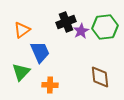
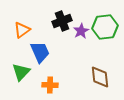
black cross: moved 4 px left, 1 px up
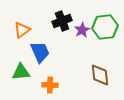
purple star: moved 1 px right, 1 px up
green triangle: rotated 42 degrees clockwise
brown diamond: moved 2 px up
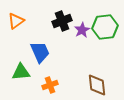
orange triangle: moved 6 px left, 9 px up
brown diamond: moved 3 px left, 10 px down
orange cross: rotated 21 degrees counterclockwise
